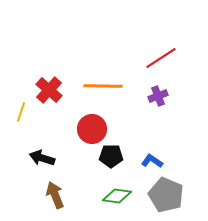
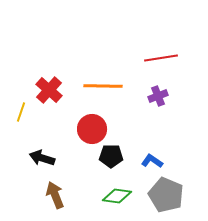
red line: rotated 24 degrees clockwise
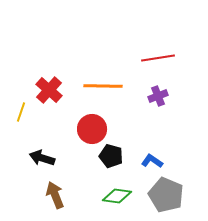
red line: moved 3 px left
black pentagon: rotated 15 degrees clockwise
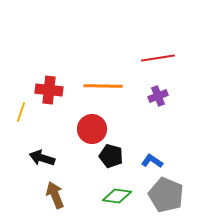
red cross: rotated 36 degrees counterclockwise
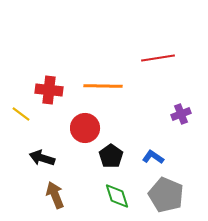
purple cross: moved 23 px right, 18 px down
yellow line: moved 2 px down; rotated 72 degrees counterclockwise
red circle: moved 7 px left, 1 px up
black pentagon: rotated 20 degrees clockwise
blue L-shape: moved 1 px right, 4 px up
green diamond: rotated 64 degrees clockwise
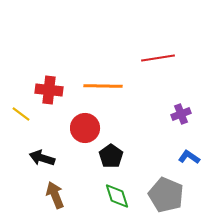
blue L-shape: moved 36 px right
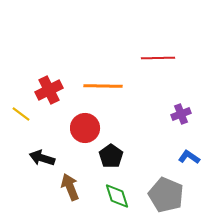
red line: rotated 8 degrees clockwise
red cross: rotated 32 degrees counterclockwise
brown arrow: moved 15 px right, 8 px up
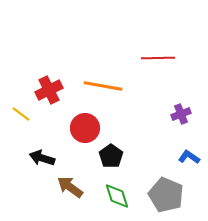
orange line: rotated 9 degrees clockwise
brown arrow: rotated 32 degrees counterclockwise
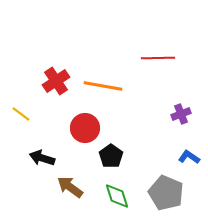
red cross: moved 7 px right, 9 px up; rotated 8 degrees counterclockwise
gray pentagon: moved 2 px up
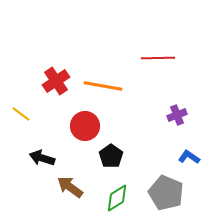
purple cross: moved 4 px left, 1 px down
red circle: moved 2 px up
green diamond: moved 2 px down; rotated 76 degrees clockwise
